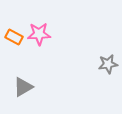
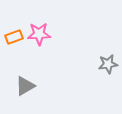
orange rectangle: rotated 48 degrees counterclockwise
gray triangle: moved 2 px right, 1 px up
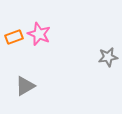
pink star: rotated 25 degrees clockwise
gray star: moved 7 px up
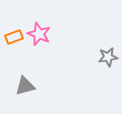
gray triangle: rotated 15 degrees clockwise
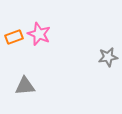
gray triangle: rotated 10 degrees clockwise
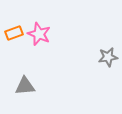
orange rectangle: moved 4 px up
